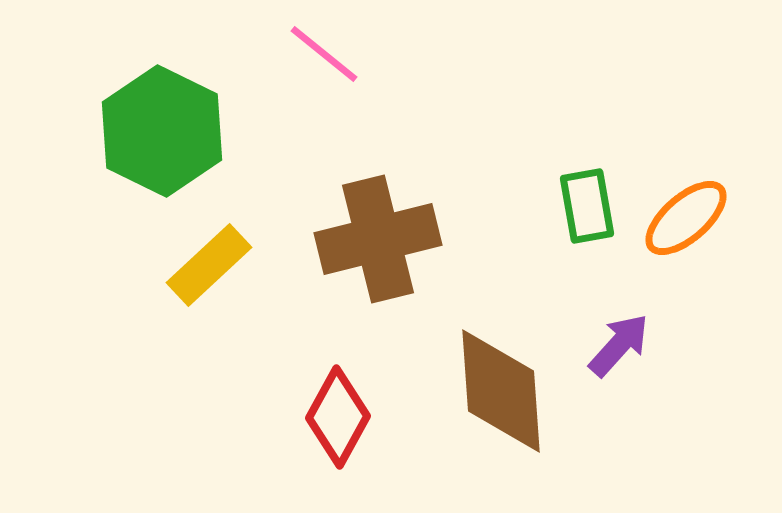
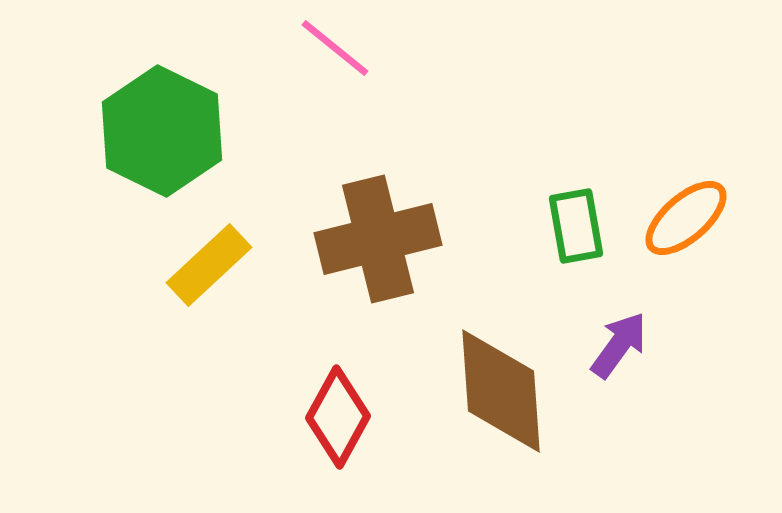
pink line: moved 11 px right, 6 px up
green rectangle: moved 11 px left, 20 px down
purple arrow: rotated 6 degrees counterclockwise
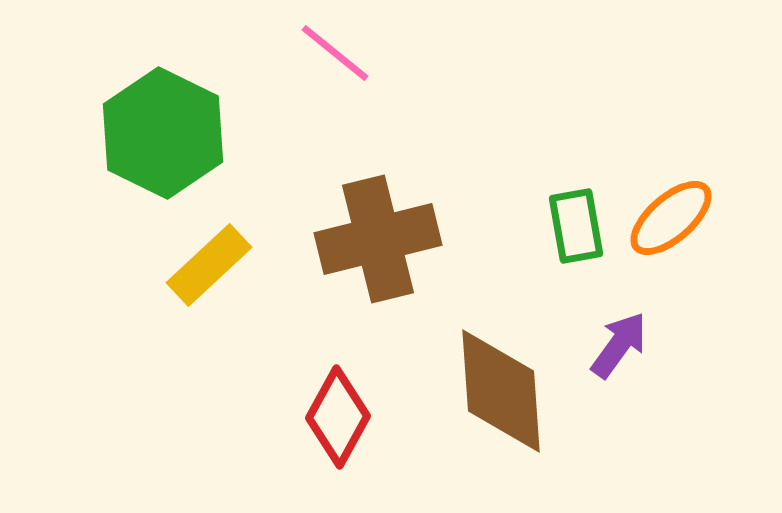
pink line: moved 5 px down
green hexagon: moved 1 px right, 2 px down
orange ellipse: moved 15 px left
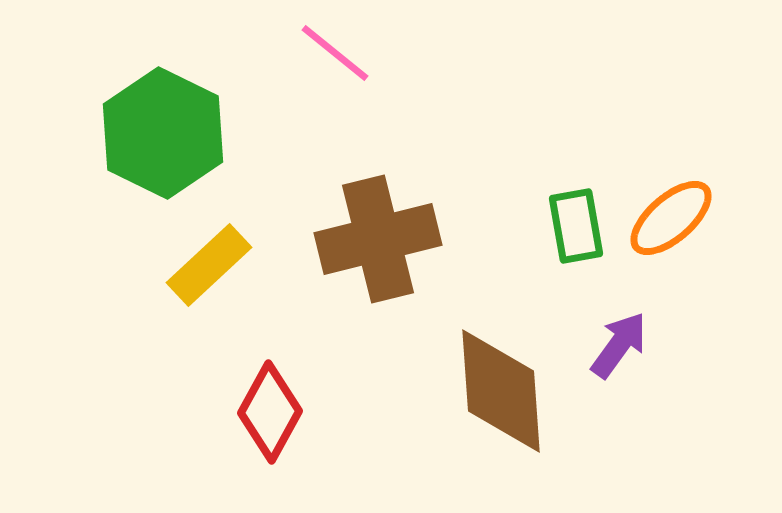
red diamond: moved 68 px left, 5 px up
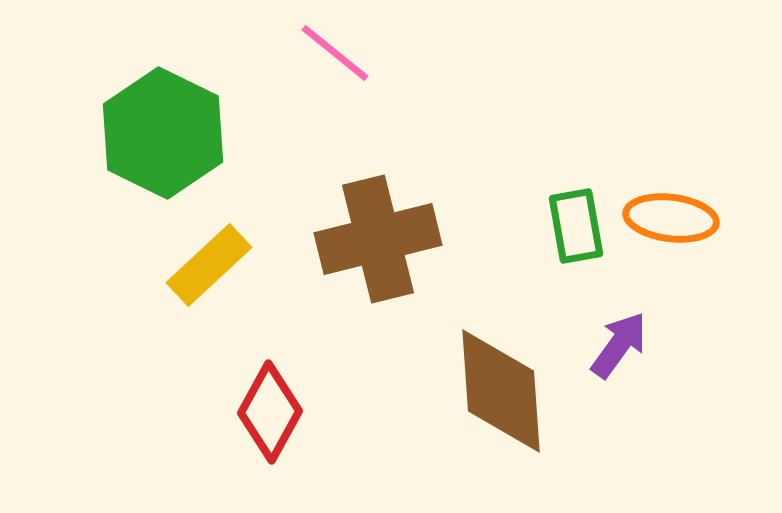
orange ellipse: rotated 48 degrees clockwise
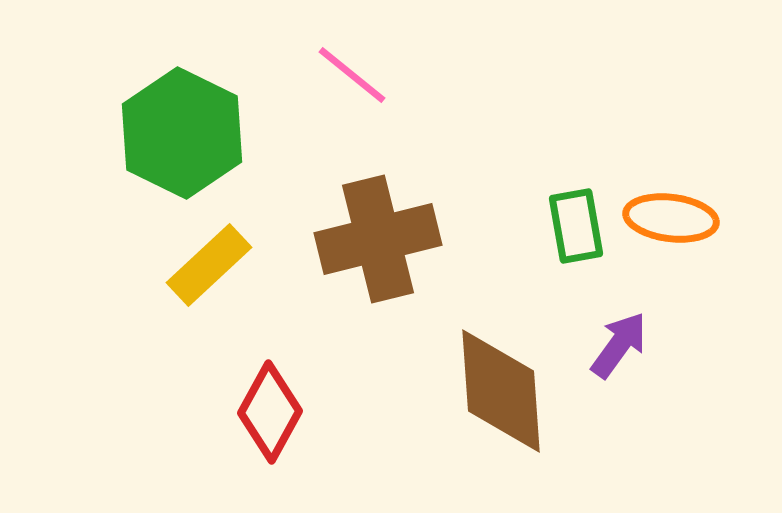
pink line: moved 17 px right, 22 px down
green hexagon: moved 19 px right
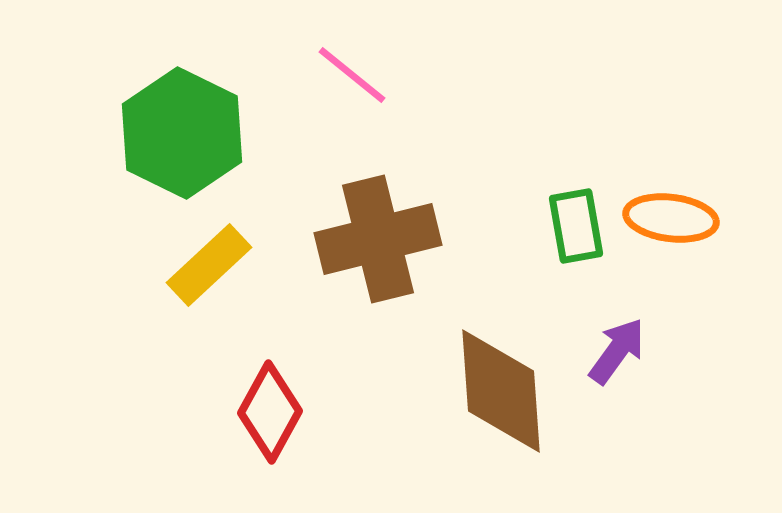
purple arrow: moved 2 px left, 6 px down
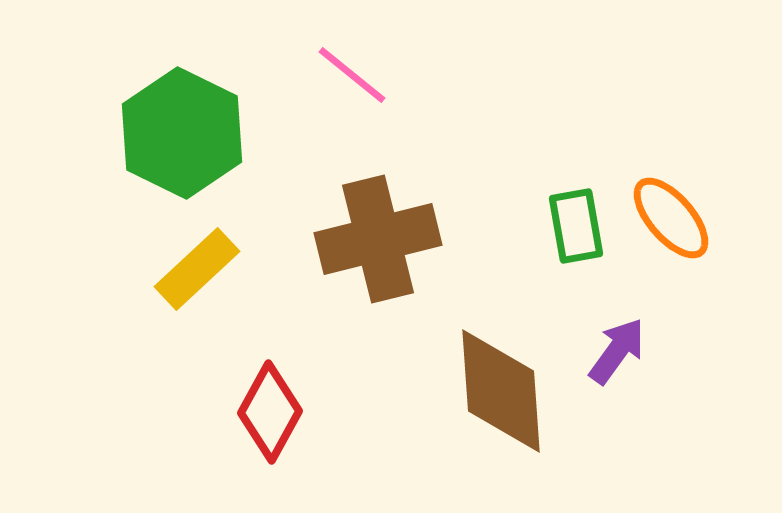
orange ellipse: rotated 42 degrees clockwise
yellow rectangle: moved 12 px left, 4 px down
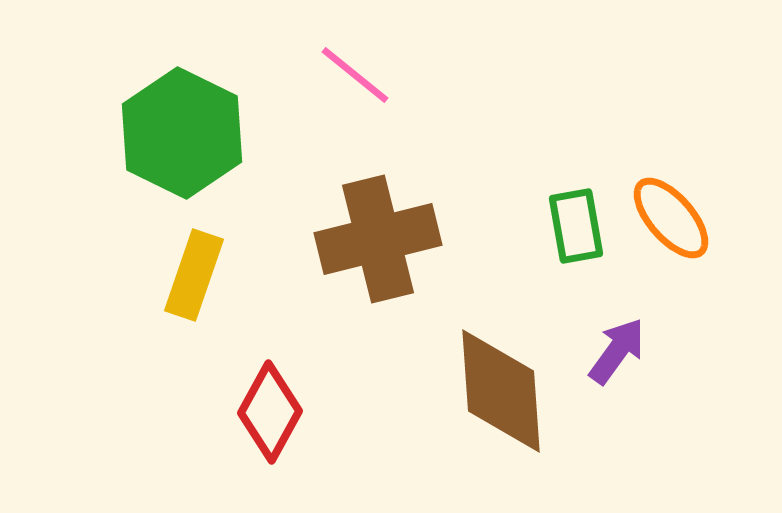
pink line: moved 3 px right
yellow rectangle: moved 3 px left, 6 px down; rotated 28 degrees counterclockwise
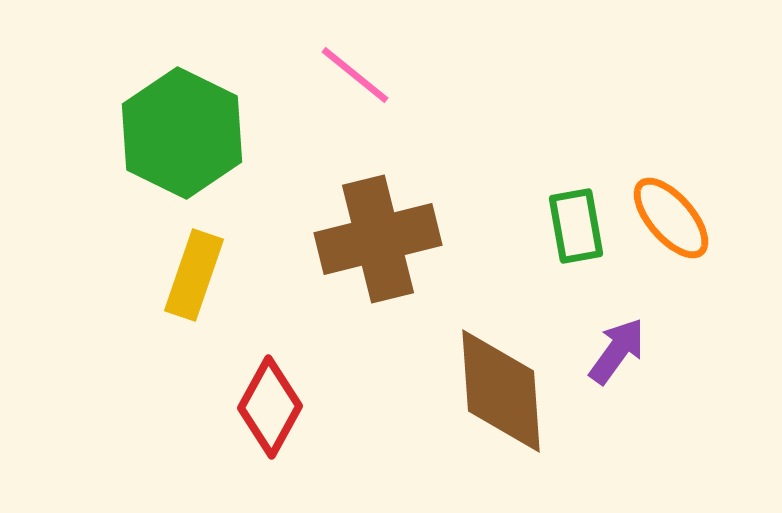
red diamond: moved 5 px up
